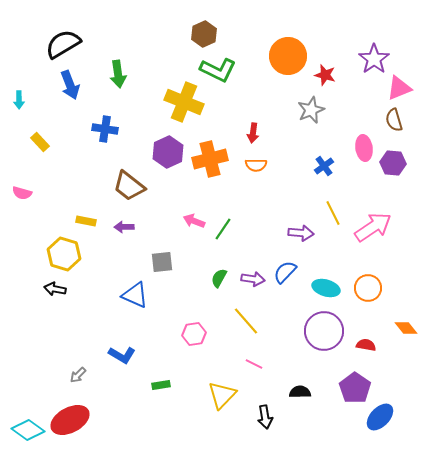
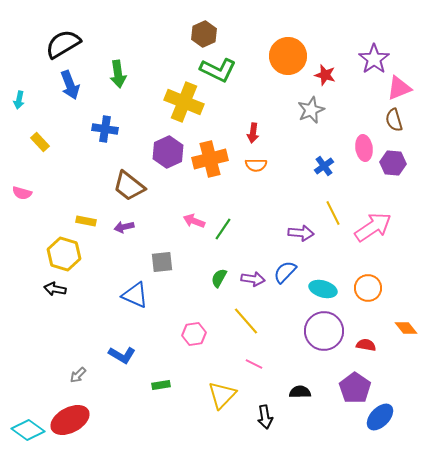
cyan arrow at (19, 100): rotated 12 degrees clockwise
purple arrow at (124, 227): rotated 12 degrees counterclockwise
cyan ellipse at (326, 288): moved 3 px left, 1 px down
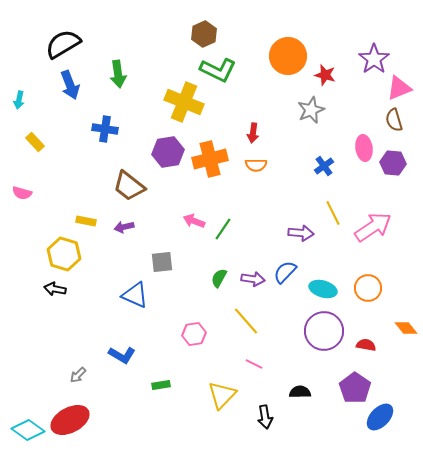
yellow rectangle at (40, 142): moved 5 px left
purple hexagon at (168, 152): rotated 16 degrees clockwise
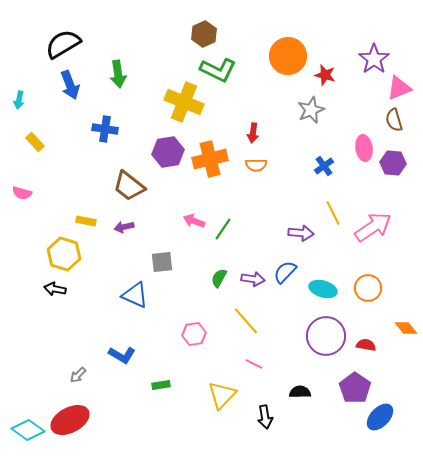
purple circle at (324, 331): moved 2 px right, 5 px down
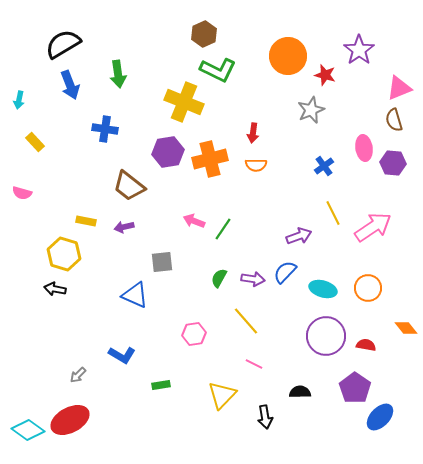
purple star at (374, 59): moved 15 px left, 9 px up
purple arrow at (301, 233): moved 2 px left, 3 px down; rotated 25 degrees counterclockwise
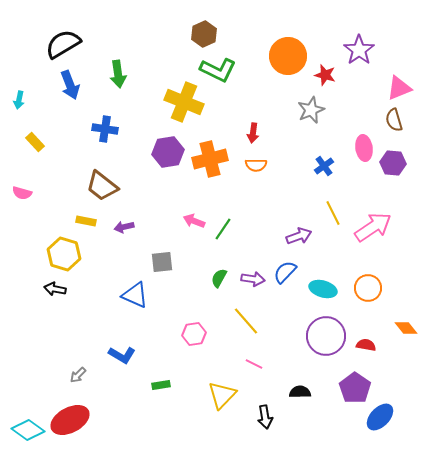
brown trapezoid at (129, 186): moved 27 px left
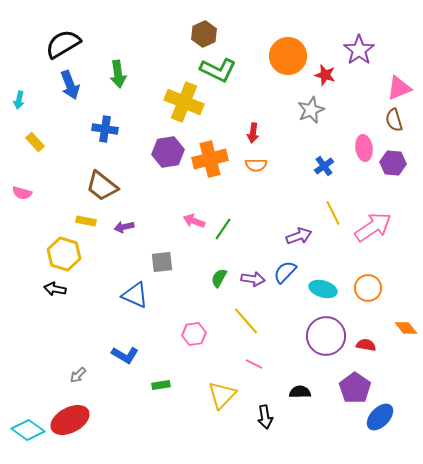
blue L-shape at (122, 355): moved 3 px right
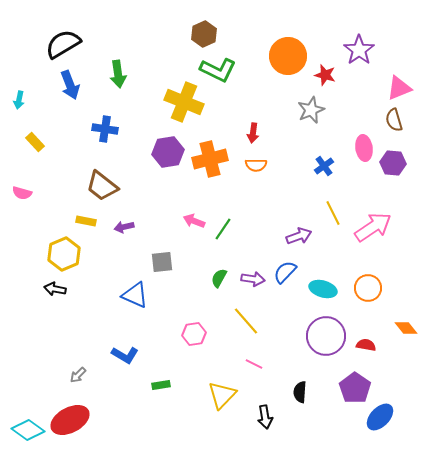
yellow hexagon at (64, 254): rotated 20 degrees clockwise
black semicircle at (300, 392): rotated 85 degrees counterclockwise
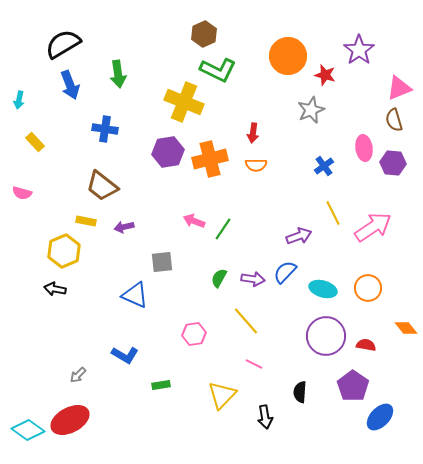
yellow hexagon at (64, 254): moved 3 px up
purple pentagon at (355, 388): moved 2 px left, 2 px up
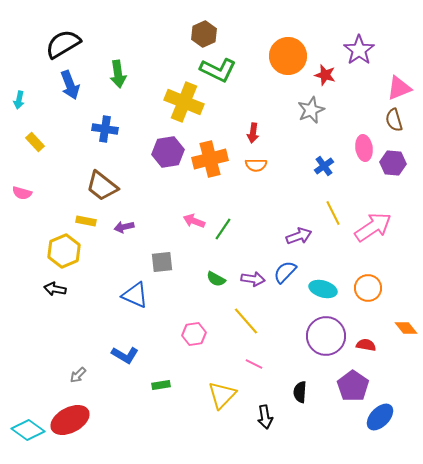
green semicircle at (219, 278): moved 3 px left, 1 px down; rotated 90 degrees counterclockwise
